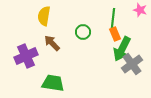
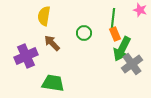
green circle: moved 1 px right, 1 px down
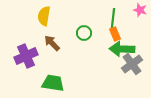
green arrow: rotated 65 degrees clockwise
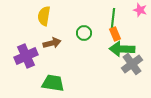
brown arrow: rotated 120 degrees clockwise
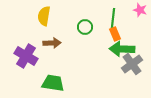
green circle: moved 1 px right, 6 px up
brown arrow: rotated 12 degrees clockwise
purple cross: rotated 35 degrees counterclockwise
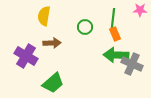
pink star: rotated 16 degrees counterclockwise
green arrow: moved 6 px left, 6 px down
gray cross: rotated 30 degrees counterclockwise
green trapezoid: rotated 130 degrees clockwise
